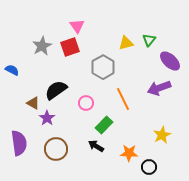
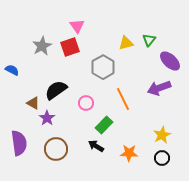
black circle: moved 13 px right, 9 px up
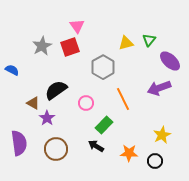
black circle: moved 7 px left, 3 px down
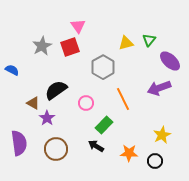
pink triangle: moved 1 px right
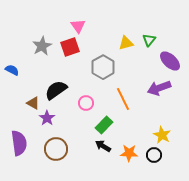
yellow star: rotated 18 degrees counterclockwise
black arrow: moved 7 px right
black circle: moved 1 px left, 6 px up
